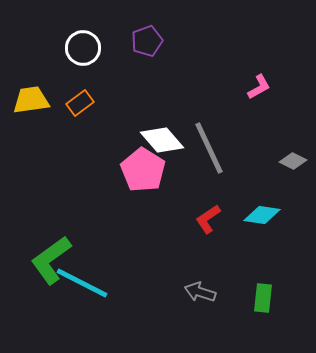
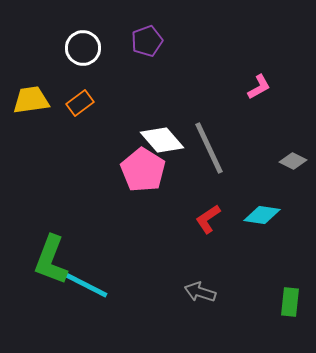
green L-shape: rotated 33 degrees counterclockwise
green rectangle: moved 27 px right, 4 px down
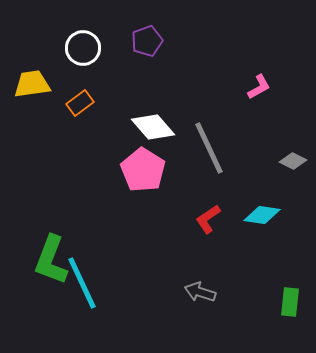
yellow trapezoid: moved 1 px right, 16 px up
white diamond: moved 9 px left, 13 px up
cyan line: rotated 38 degrees clockwise
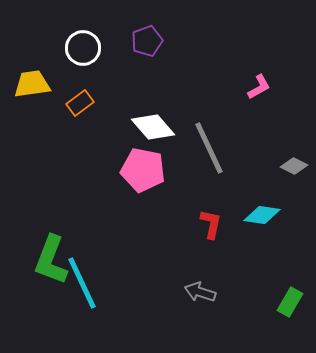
gray diamond: moved 1 px right, 5 px down
pink pentagon: rotated 21 degrees counterclockwise
red L-shape: moved 3 px right, 5 px down; rotated 136 degrees clockwise
green rectangle: rotated 24 degrees clockwise
